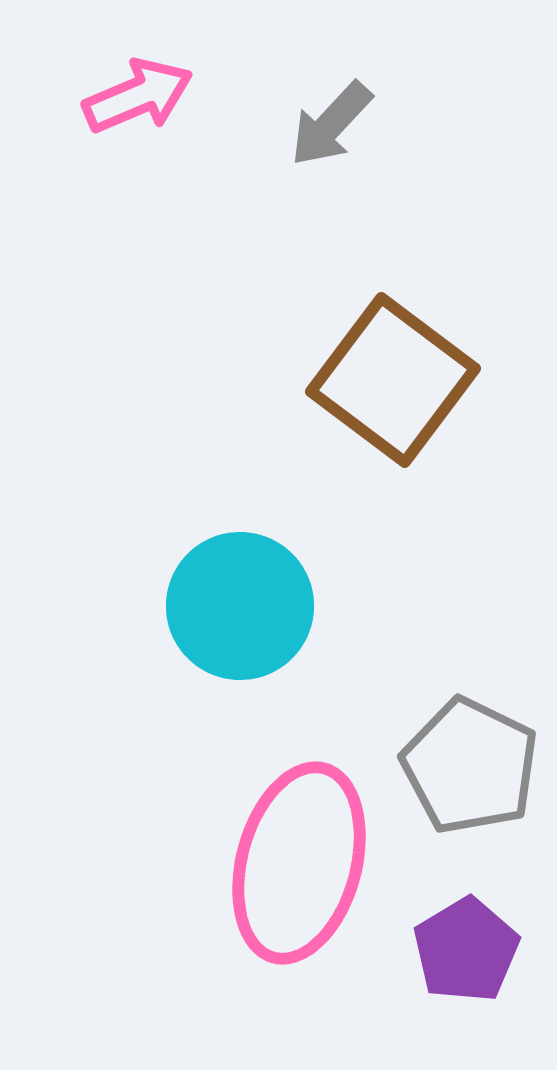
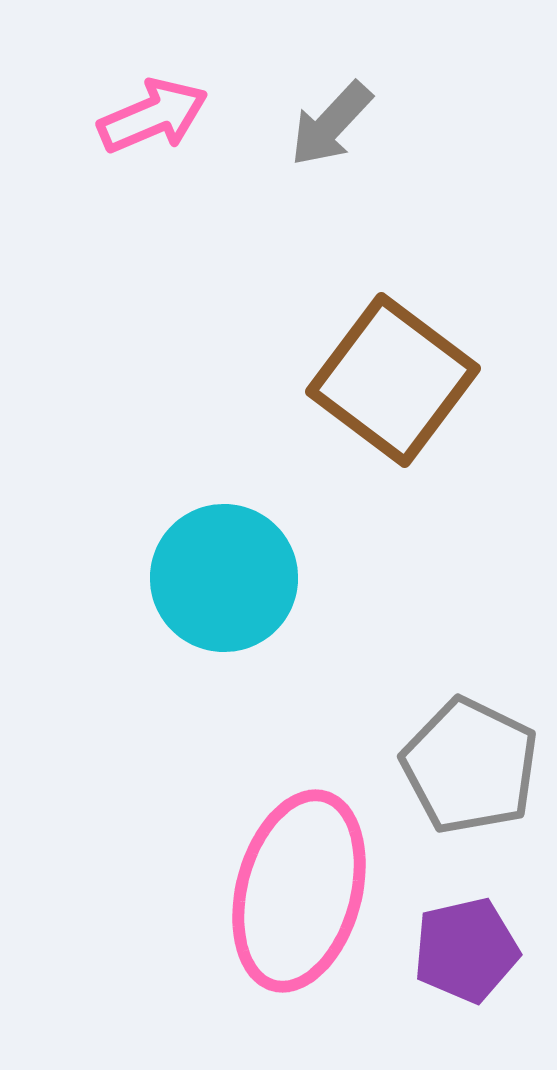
pink arrow: moved 15 px right, 20 px down
cyan circle: moved 16 px left, 28 px up
pink ellipse: moved 28 px down
purple pentagon: rotated 18 degrees clockwise
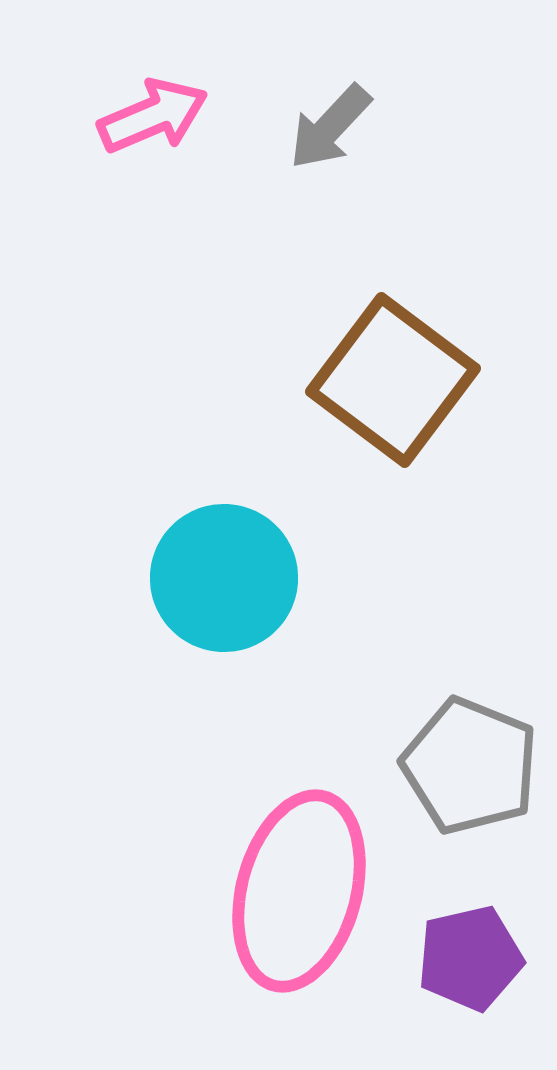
gray arrow: moved 1 px left, 3 px down
gray pentagon: rotated 4 degrees counterclockwise
purple pentagon: moved 4 px right, 8 px down
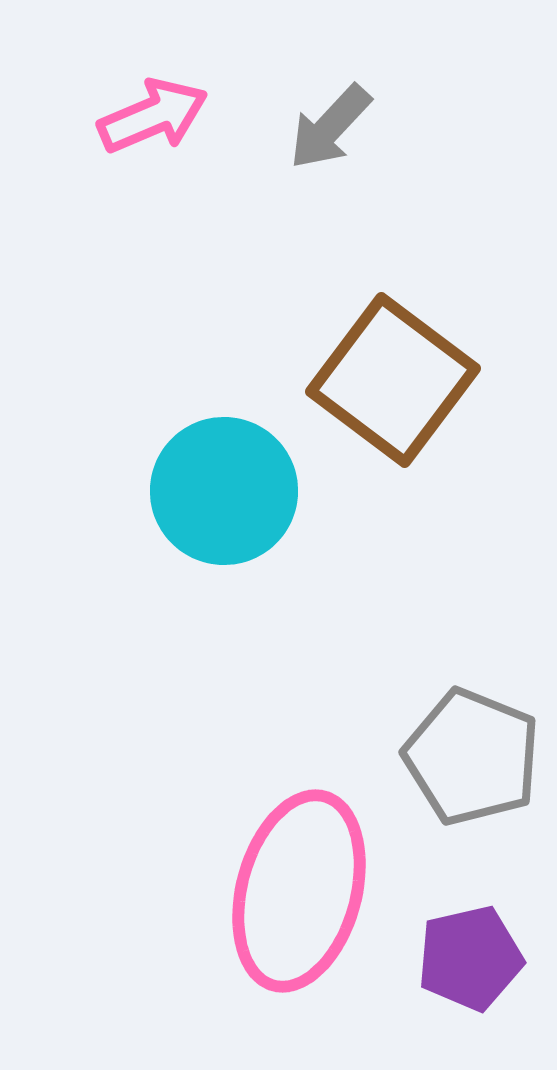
cyan circle: moved 87 px up
gray pentagon: moved 2 px right, 9 px up
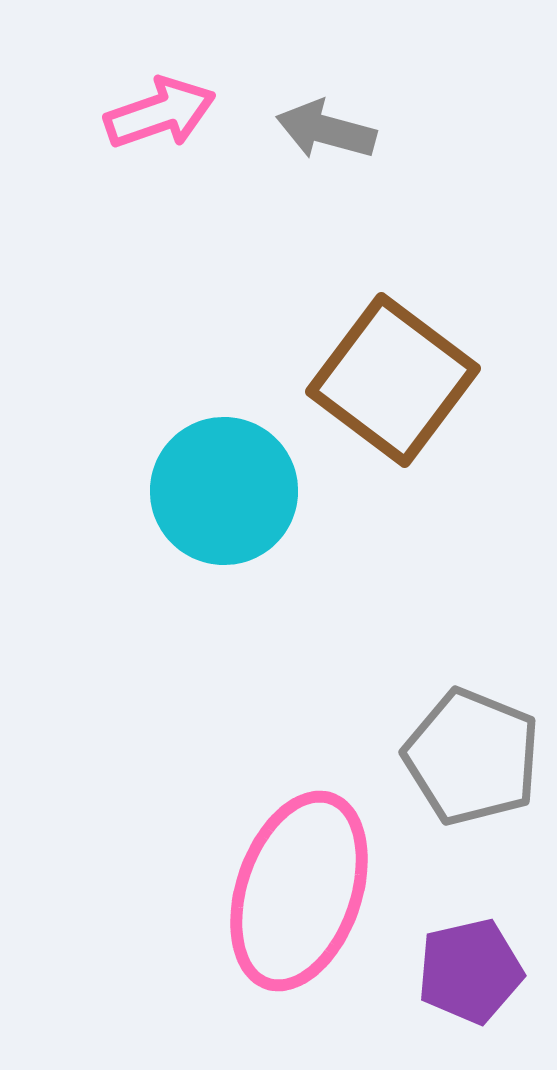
pink arrow: moved 7 px right, 3 px up; rotated 4 degrees clockwise
gray arrow: moved 4 px left, 3 px down; rotated 62 degrees clockwise
pink ellipse: rotated 4 degrees clockwise
purple pentagon: moved 13 px down
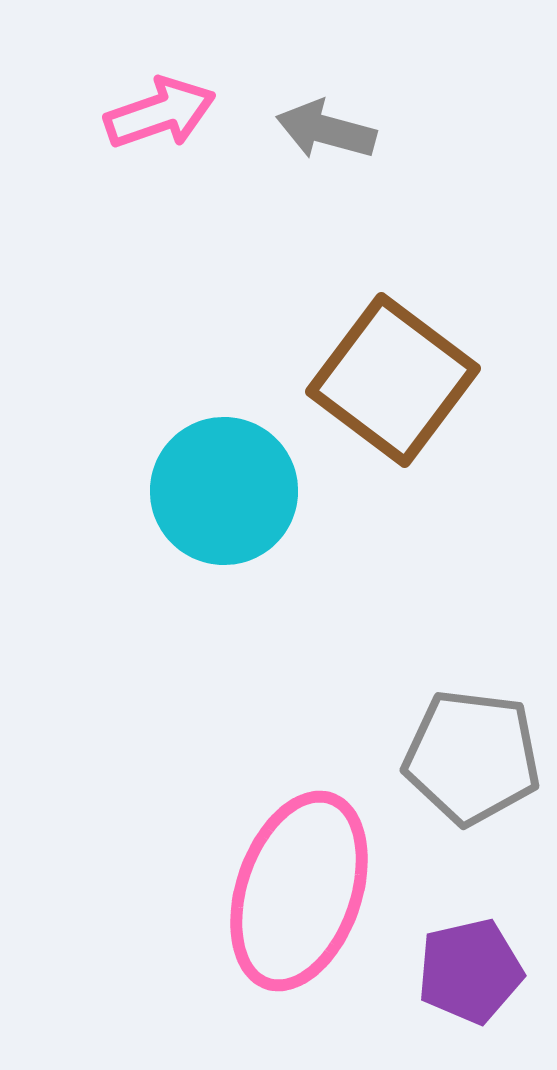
gray pentagon: rotated 15 degrees counterclockwise
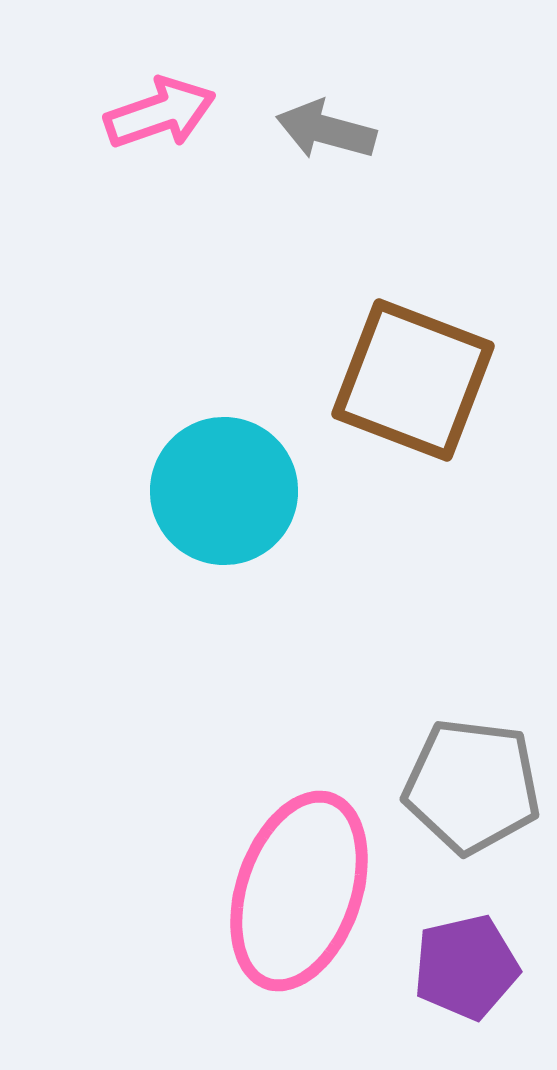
brown square: moved 20 px right; rotated 16 degrees counterclockwise
gray pentagon: moved 29 px down
purple pentagon: moved 4 px left, 4 px up
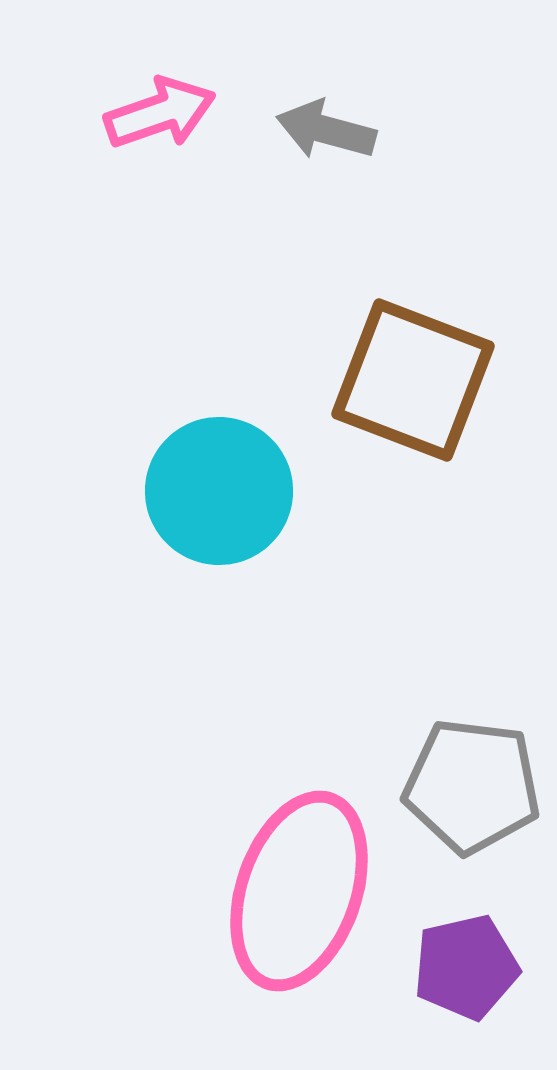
cyan circle: moved 5 px left
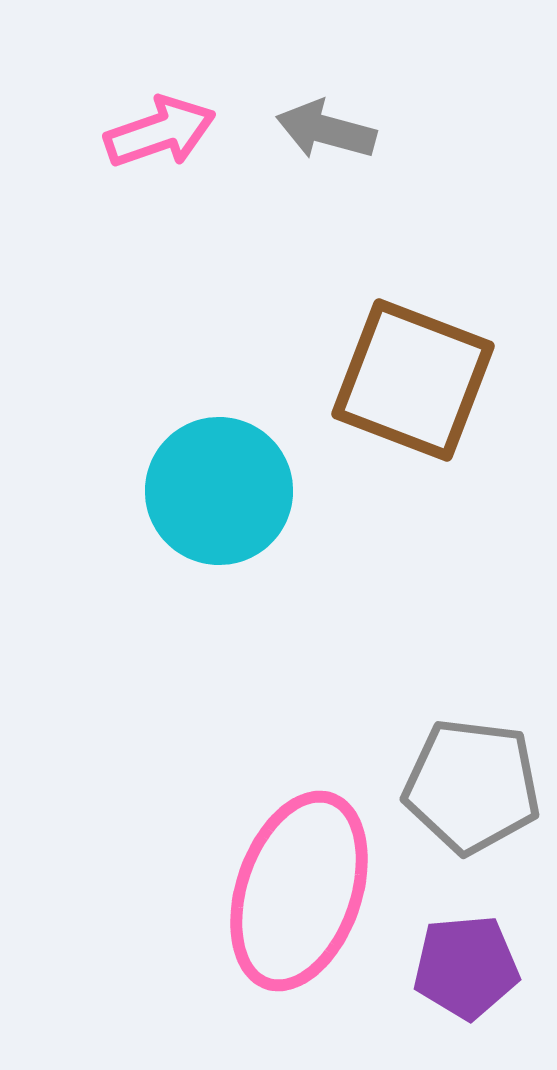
pink arrow: moved 19 px down
purple pentagon: rotated 8 degrees clockwise
